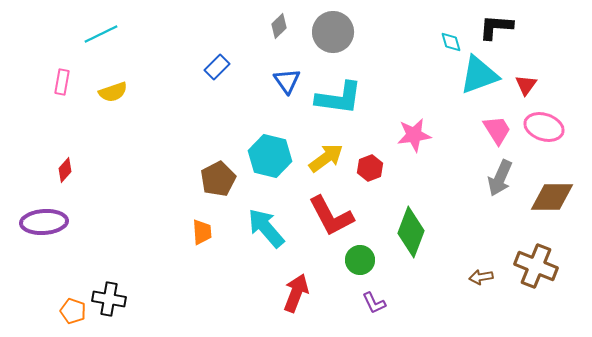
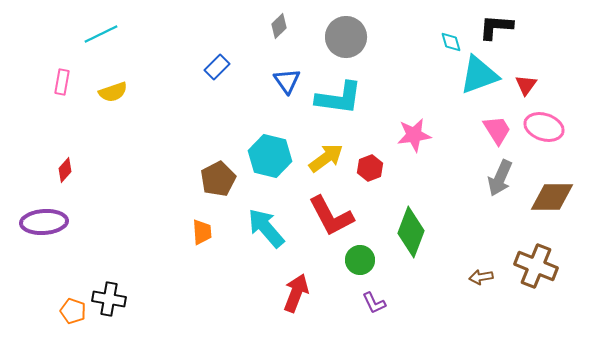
gray circle: moved 13 px right, 5 px down
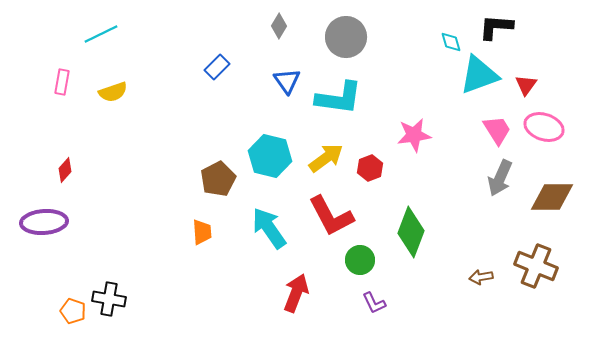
gray diamond: rotated 15 degrees counterclockwise
cyan arrow: moved 3 px right; rotated 6 degrees clockwise
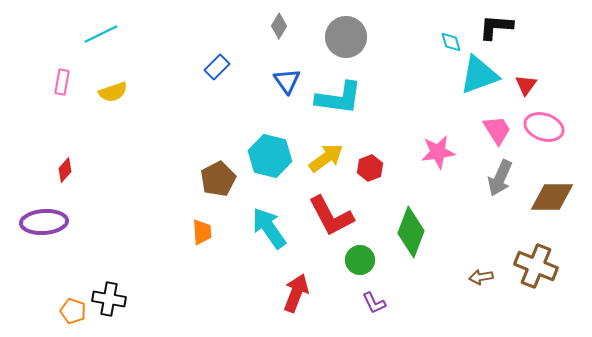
pink star: moved 24 px right, 17 px down
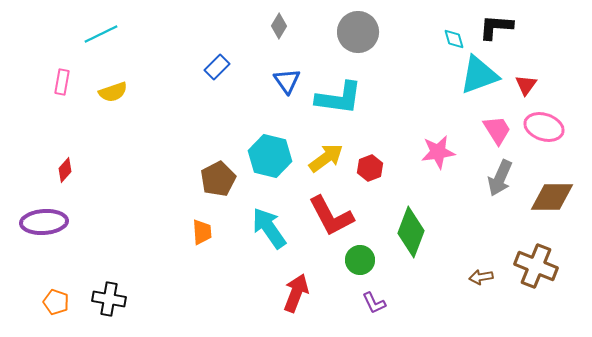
gray circle: moved 12 px right, 5 px up
cyan diamond: moved 3 px right, 3 px up
orange pentagon: moved 17 px left, 9 px up
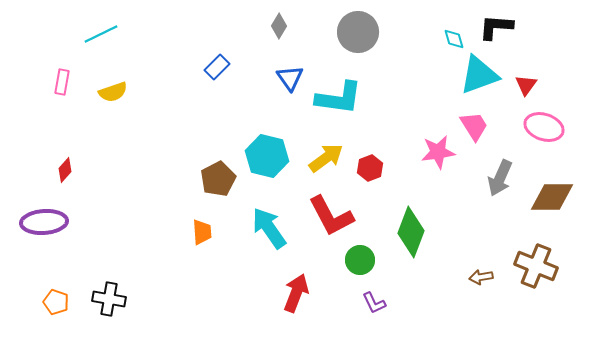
blue triangle: moved 3 px right, 3 px up
pink trapezoid: moved 23 px left, 4 px up
cyan hexagon: moved 3 px left
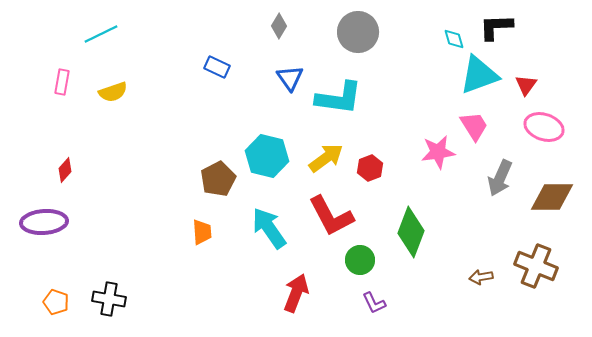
black L-shape: rotated 6 degrees counterclockwise
blue rectangle: rotated 70 degrees clockwise
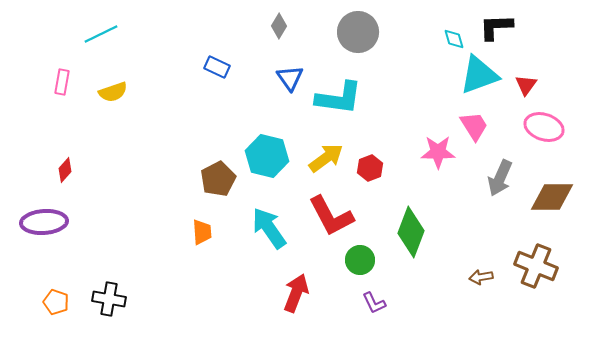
pink star: rotated 8 degrees clockwise
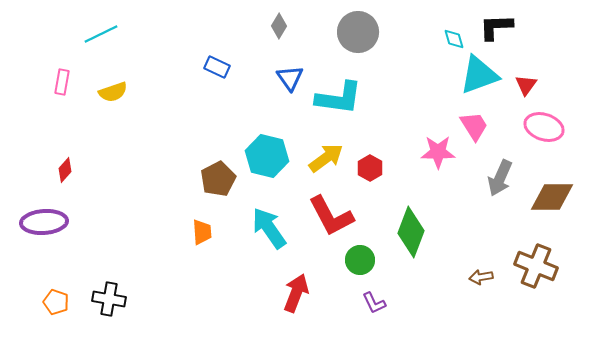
red hexagon: rotated 10 degrees counterclockwise
